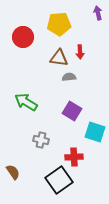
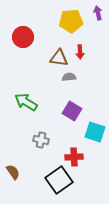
yellow pentagon: moved 12 px right, 3 px up
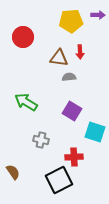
purple arrow: moved 2 px down; rotated 104 degrees clockwise
black square: rotated 8 degrees clockwise
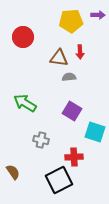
green arrow: moved 1 px left, 1 px down
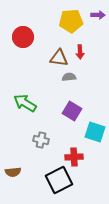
brown semicircle: rotated 119 degrees clockwise
